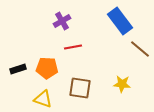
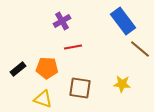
blue rectangle: moved 3 px right
black rectangle: rotated 21 degrees counterclockwise
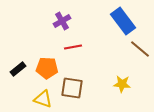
brown square: moved 8 px left
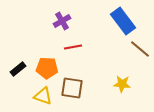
yellow triangle: moved 3 px up
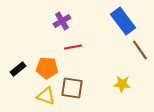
brown line: moved 1 px down; rotated 15 degrees clockwise
yellow triangle: moved 3 px right
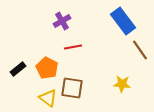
orange pentagon: rotated 25 degrees clockwise
yellow triangle: moved 2 px right, 2 px down; rotated 18 degrees clockwise
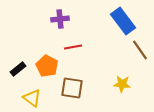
purple cross: moved 2 px left, 2 px up; rotated 24 degrees clockwise
orange pentagon: moved 2 px up
yellow triangle: moved 16 px left
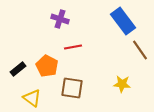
purple cross: rotated 24 degrees clockwise
